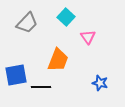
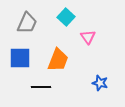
gray trapezoid: rotated 20 degrees counterclockwise
blue square: moved 4 px right, 17 px up; rotated 10 degrees clockwise
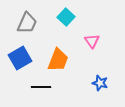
pink triangle: moved 4 px right, 4 px down
blue square: rotated 30 degrees counterclockwise
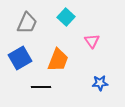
blue star: rotated 21 degrees counterclockwise
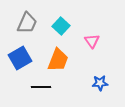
cyan square: moved 5 px left, 9 px down
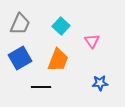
gray trapezoid: moved 7 px left, 1 px down
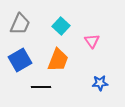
blue square: moved 2 px down
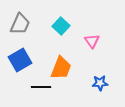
orange trapezoid: moved 3 px right, 8 px down
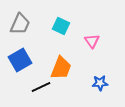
cyan square: rotated 18 degrees counterclockwise
black line: rotated 24 degrees counterclockwise
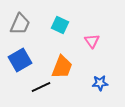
cyan square: moved 1 px left, 1 px up
orange trapezoid: moved 1 px right, 1 px up
